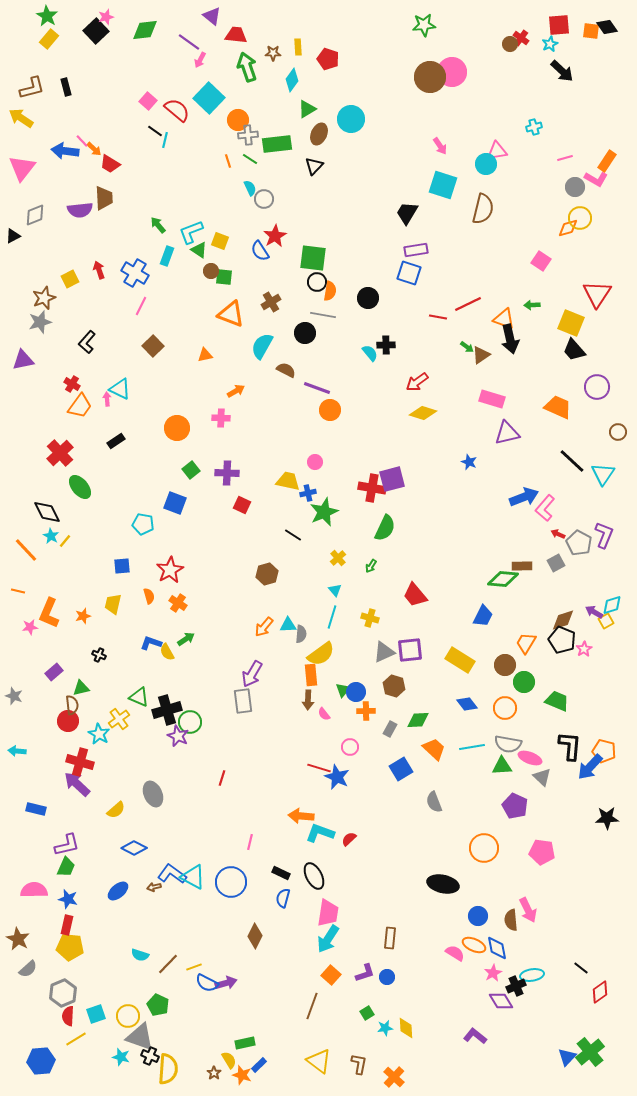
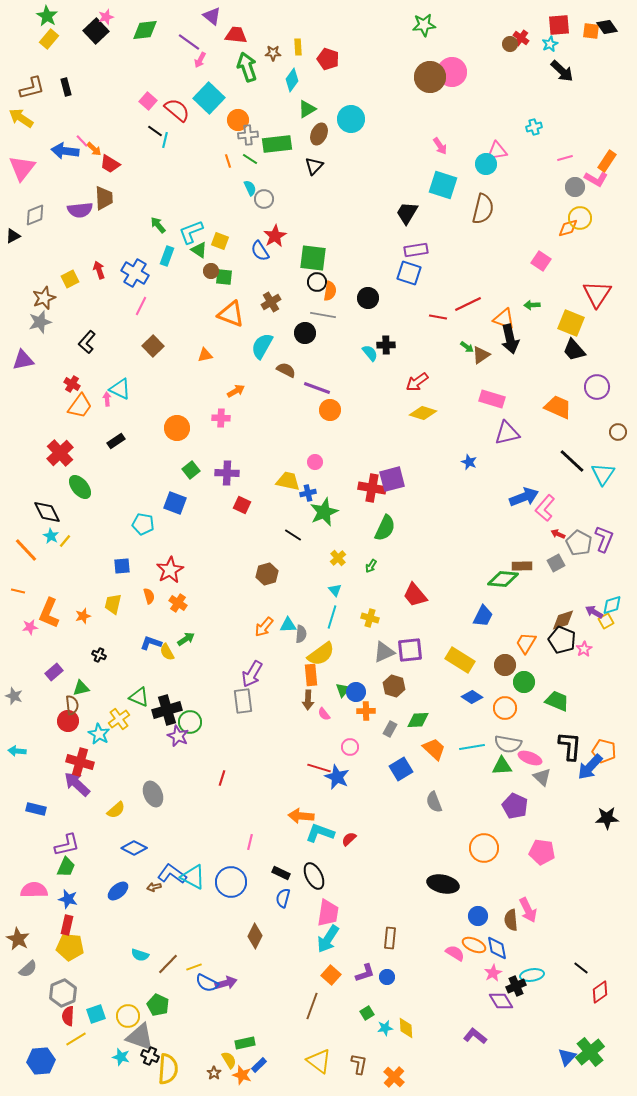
purple L-shape at (604, 535): moved 4 px down
blue diamond at (467, 704): moved 5 px right, 7 px up; rotated 20 degrees counterclockwise
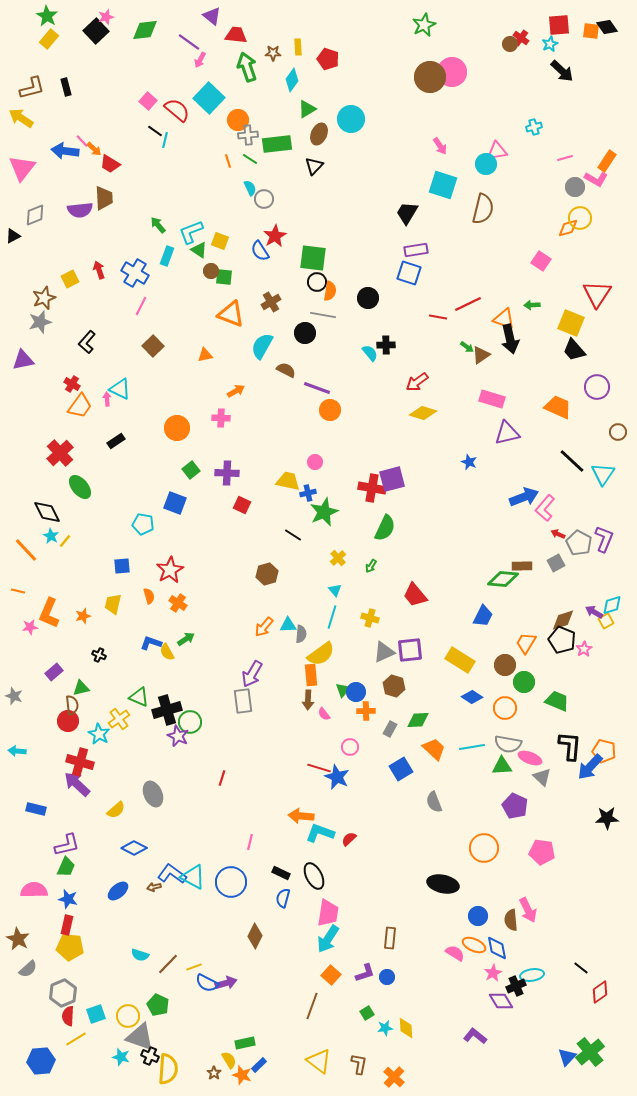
green star at (424, 25): rotated 20 degrees counterclockwise
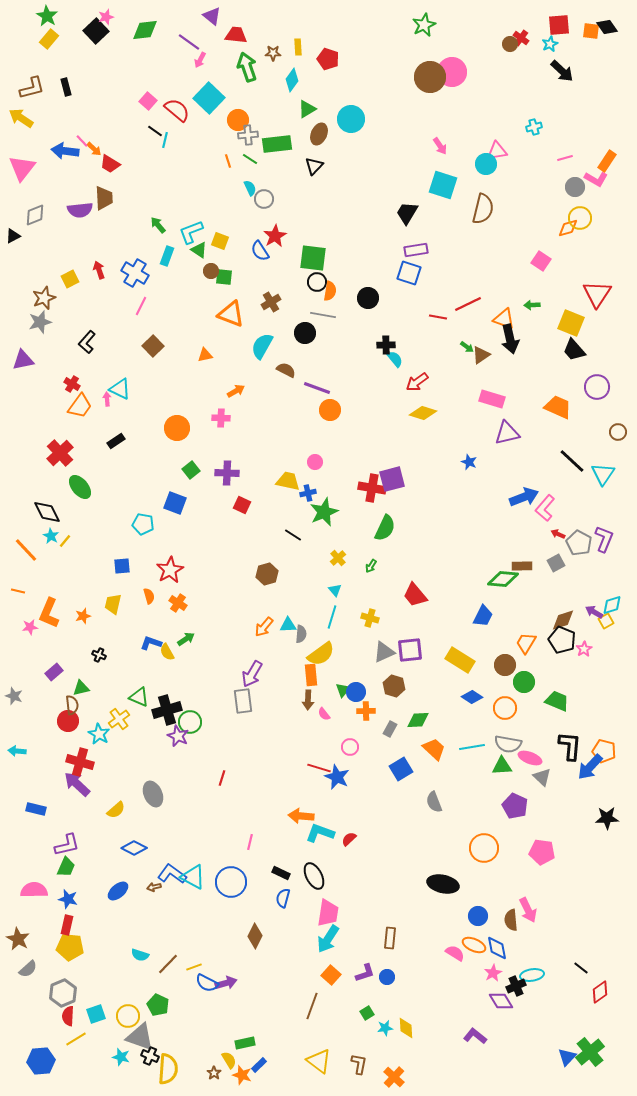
cyan semicircle at (370, 353): moved 25 px right, 6 px down
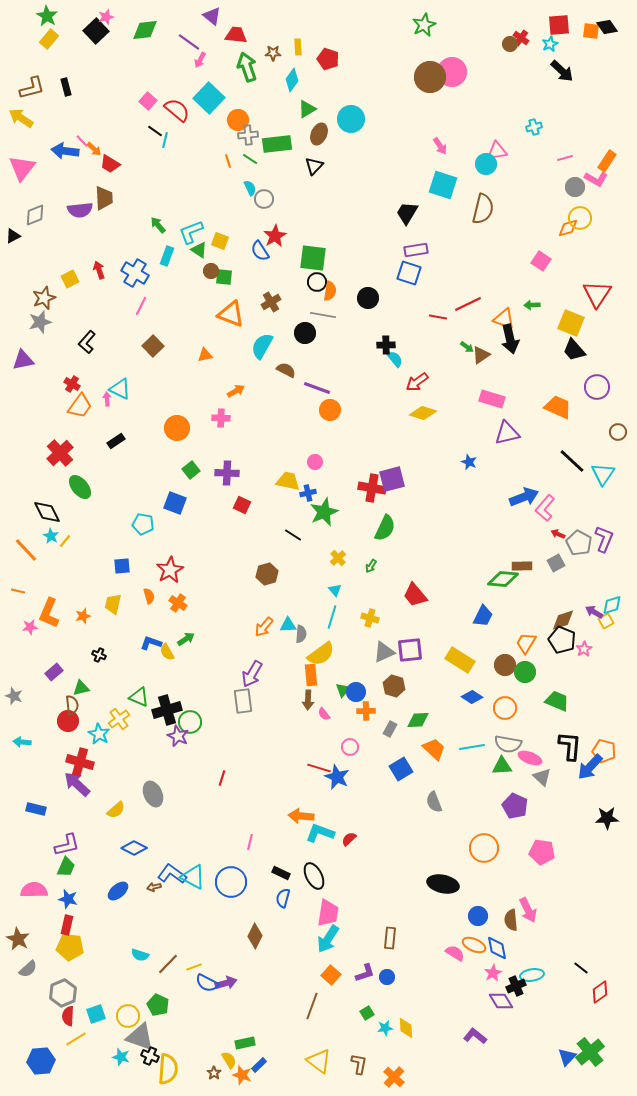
green circle at (524, 682): moved 1 px right, 10 px up
cyan arrow at (17, 751): moved 5 px right, 9 px up
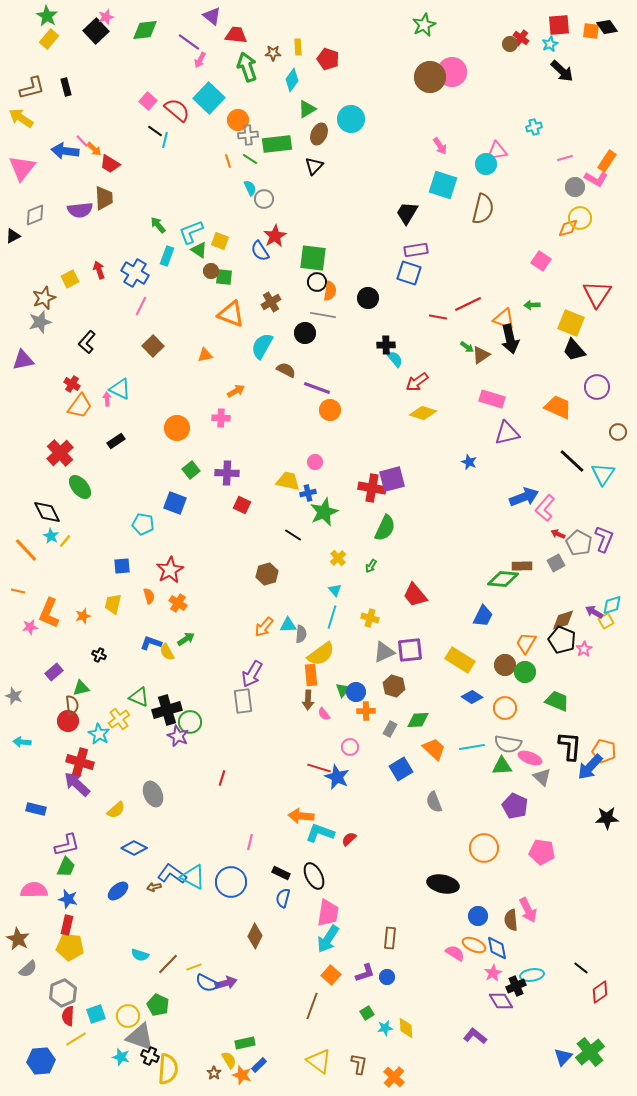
blue triangle at (567, 1057): moved 4 px left
